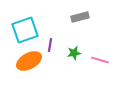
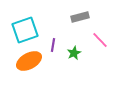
purple line: moved 3 px right
green star: rotated 16 degrees counterclockwise
pink line: moved 20 px up; rotated 30 degrees clockwise
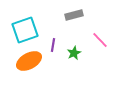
gray rectangle: moved 6 px left, 2 px up
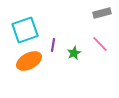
gray rectangle: moved 28 px right, 2 px up
pink line: moved 4 px down
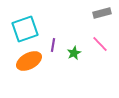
cyan square: moved 1 px up
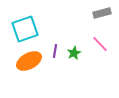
purple line: moved 2 px right, 6 px down
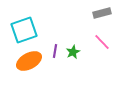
cyan square: moved 1 px left, 1 px down
pink line: moved 2 px right, 2 px up
green star: moved 1 px left, 1 px up
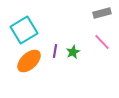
cyan square: rotated 12 degrees counterclockwise
orange ellipse: rotated 15 degrees counterclockwise
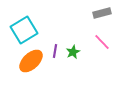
orange ellipse: moved 2 px right
